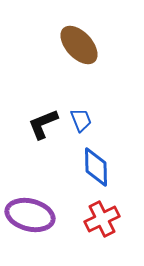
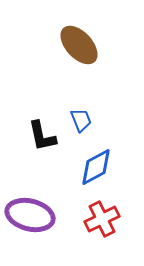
black L-shape: moved 1 px left, 12 px down; rotated 80 degrees counterclockwise
blue diamond: rotated 63 degrees clockwise
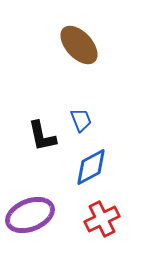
blue diamond: moved 5 px left
purple ellipse: rotated 36 degrees counterclockwise
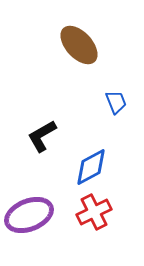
blue trapezoid: moved 35 px right, 18 px up
black L-shape: rotated 72 degrees clockwise
purple ellipse: moved 1 px left
red cross: moved 8 px left, 7 px up
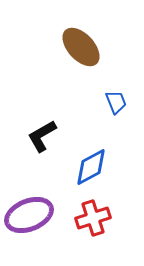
brown ellipse: moved 2 px right, 2 px down
red cross: moved 1 px left, 6 px down; rotated 8 degrees clockwise
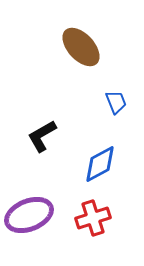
blue diamond: moved 9 px right, 3 px up
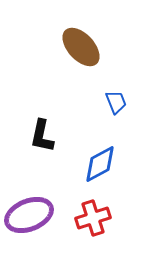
black L-shape: rotated 48 degrees counterclockwise
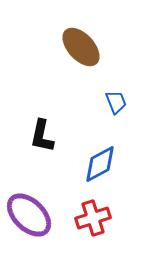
purple ellipse: rotated 66 degrees clockwise
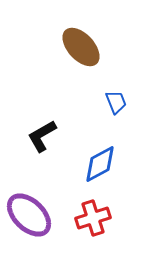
black L-shape: rotated 48 degrees clockwise
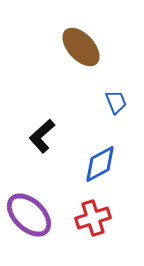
black L-shape: rotated 12 degrees counterclockwise
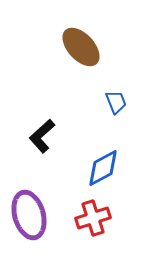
blue diamond: moved 3 px right, 4 px down
purple ellipse: rotated 30 degrees clockwise
